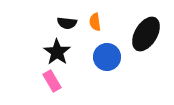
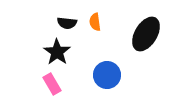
blue circle: moved 18 px down
pink rectangle: moved 3 px down
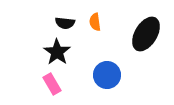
black semicircle: moved 2 px left
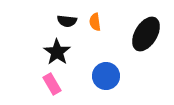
black semicircle: moved 2 px right, 2 px up
blue circle: moved 1 px left, 1 px down
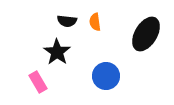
pink rectangle: moved 14 px left, 2 px up
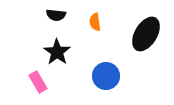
black semicircle: moved 11 px left, 6 px up
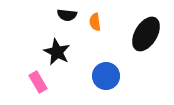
black semicircle: moved 11 px right
black star: rotated 8 degrees counterclockwise
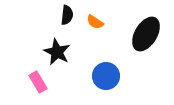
black semicircle: rotated 90 degrees counterclockwise
orange semicircle: rotated 48 degrees counterclockwise
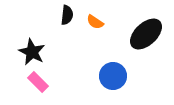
black ellipse: rotated 16 degrees clockwise
black star: moved 25 px left
blue circle: moved 7 px right
pink rectangle: rotated 15 degrees counterclockwise
